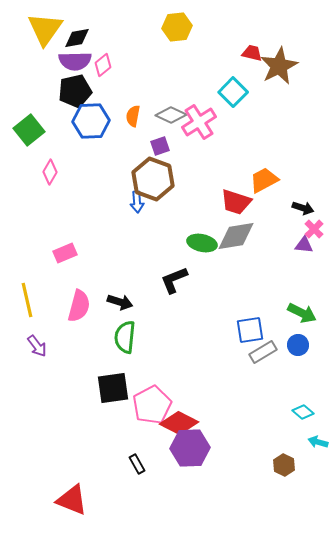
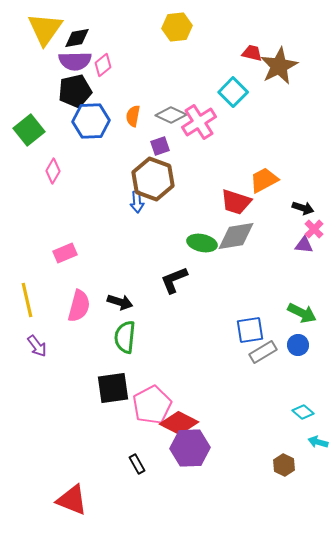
pink diamond at (50, 172): moved 3 px right, 1 px up
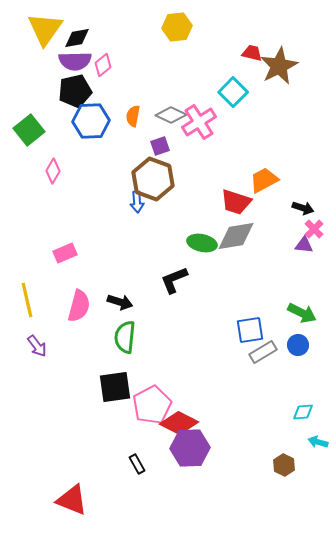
black square at (113, 388): moved 2 px right, 1 px up
cyan diamond at (303, 412): rotated 45 degrees counterclockwise
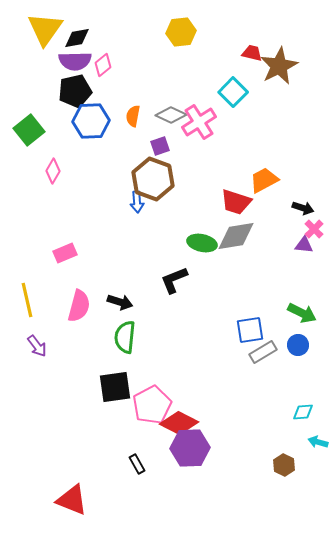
yellow hexagon at (177, 27): moved 4 px right, 5 px down
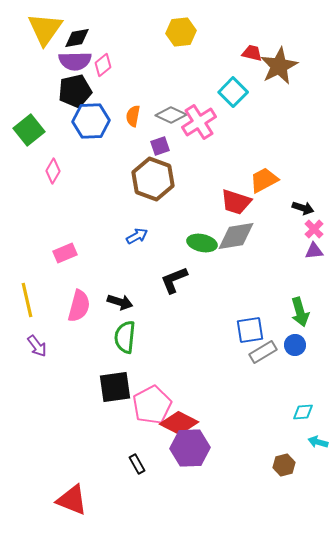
blue arrow at (137, 202): moved 34 px down; rotated 115 degrees counterclockwise
purple triangle at (304, 245): moved 10 px right, 6 px down; rotated 12 degrees counterclockwise
green arrow at (302, 313): moved 2 px left, 1 px up; rotated 48 degrees clockwise
blue circle at (298, 345): moved 3 px left
brown hexagon at (284, 465): rotated 20 degrees clockwise
